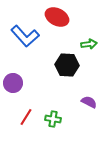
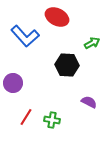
green arrow: moved 3 px right, 1 px up; rotated 21 degrees counterclockwise
green cross: moved 1 px left, 1 px down
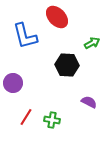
red ellipse: rotated 20 degrees clockwise
blue L-shape: rotated 28 degrees clockwise
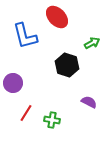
black hexagon: rotated 15 degrees clockwise
red line: moved 4 px up
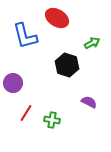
red ellipse: moved 1 px down; rotated 15 degrees counterclockwise
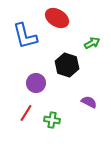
purple circle: moved 23 px right
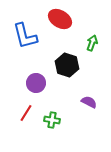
red ellipse: moved 3 px right, 1 px down
green arrow: rotated 42 degrees counterclockwise
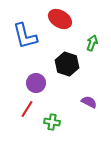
black hexagon: moved 1 px up
red line: moved 1 px right, 4 px up
green cross: moved 2 px down
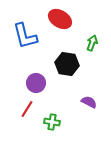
black hexagon: rotated 10 degrees counterclockwise
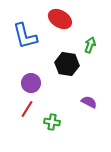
green arrow: moved 2 px left, 2 px down
purple circle: moved 5 px left
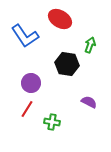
blue L-shape: rotated 20 degrees counterclockwise
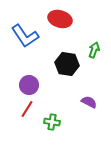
red ellipse: rotated 15 degrees counterclockwise
green arrow: moved 4 px right, 5 px down
purple circle: moved 2 px left, 2 px down
